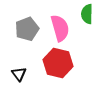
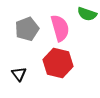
green semicircle: rotated 72 degrees counterclockwise
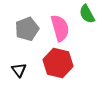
green semicircle: rotated 42 degrees clockwise
black triangle: moved 4 px up
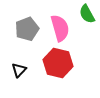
black triangle: rotated 21 degrees clockwise
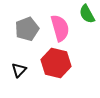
red hexagon: moved 2 px left
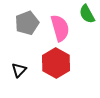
gray pentagon: moved 6 px up
red hexagon: rotated 16 degrees clockwise
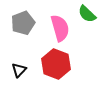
green semicircle: rotated 18 degrees counterclockwise
gray pentagon: moved 4 px left
red hexagon: moved 1 px down; rotated 8 degrees counterclockwise
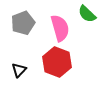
red hexagon: moved 1 px right, 2 px up
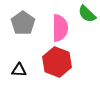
gray pentagon: rotated 15 degrees counterclockwise
pink semicircle: rotated 16 degrees clockwise
black triangle: rotated 49 degrees clockwise
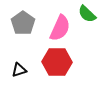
pink semicircle: rotated 24 degrees clockwise
red hexagon: rotated 20 degrees counterclockwise
black triangle: rotated 21 degrees counterclockwise
